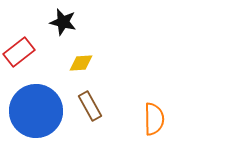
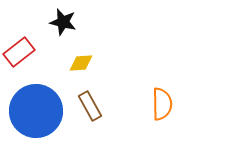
orange semicircle: moved 8 px right, 15 px up
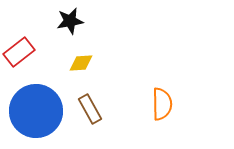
black star: moved 7 px right, 1 px up; rotated 24 degrees counterclockwise
brown rectangle: moved 3 px down
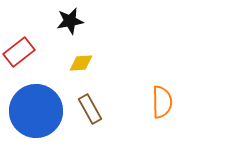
orange semicircle: moved 2 px up
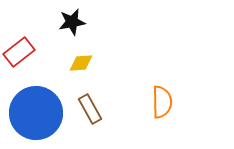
black star: moved 2 px right, 1 px down
blue circle: moved 2 px down
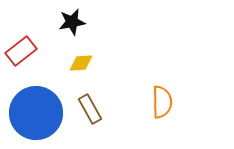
red rectangle: moved 2 px right, 1 px up
